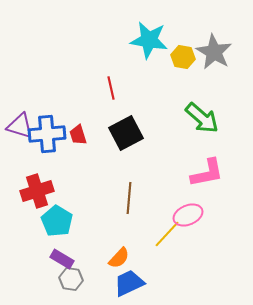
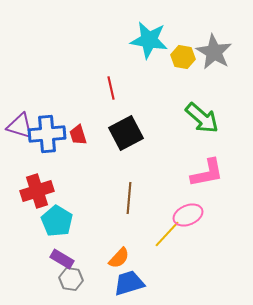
blue trapezoid: rotated 8 degrees clockwise
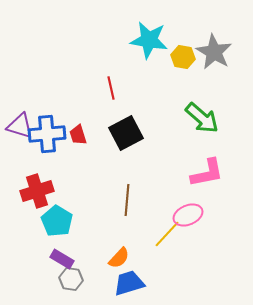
brown line: moved 2 px left, 2 px down
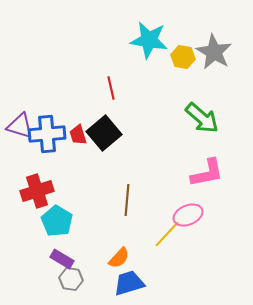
black square: moved 22 px left; rotated 12 degrees counterclockwise
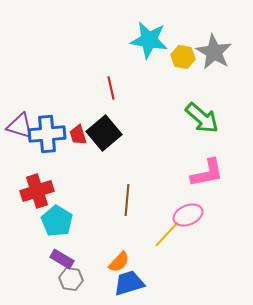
orange semicircle: moved 4 px down
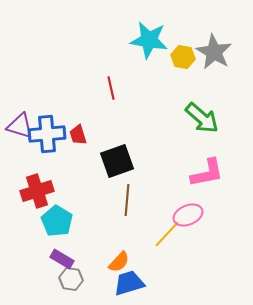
black square: moved 13 px right, 28 px down; rotated 20 degrees clockwise
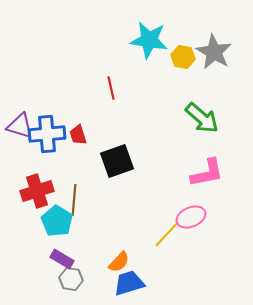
brown line: moved 53 px left
pink ellipse: moved 3 px right, 2 px down
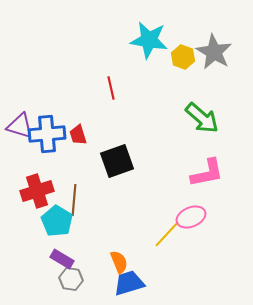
yellow hexagon: rotated 10 degrees clockwise
orange semicircle: rotated 65 degrees counterclockwise
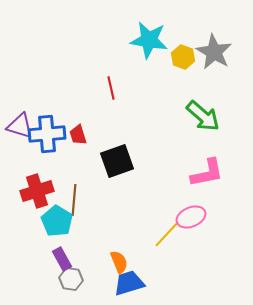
green arrow: moved 1 px right, 2 px up
purple rectangle: rotated 30 degrees clockwise
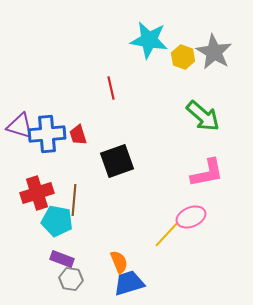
red cross: moved 2 px down
cyan pentagon: rotated 20 degrees counterclockwise
purple rectangle: rotated 40 degrees counterclockwise
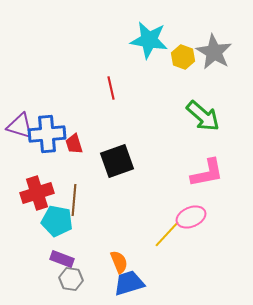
red trapezoid: moved 4 px left, 9 px down
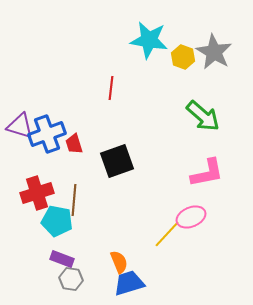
red line: rotated 20 degrees clockwise
blue cross: rotated 15 degrees counterclockwise
